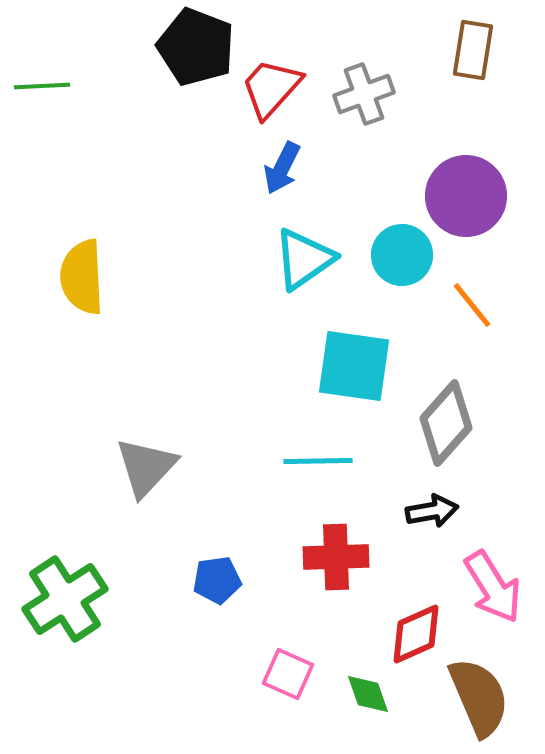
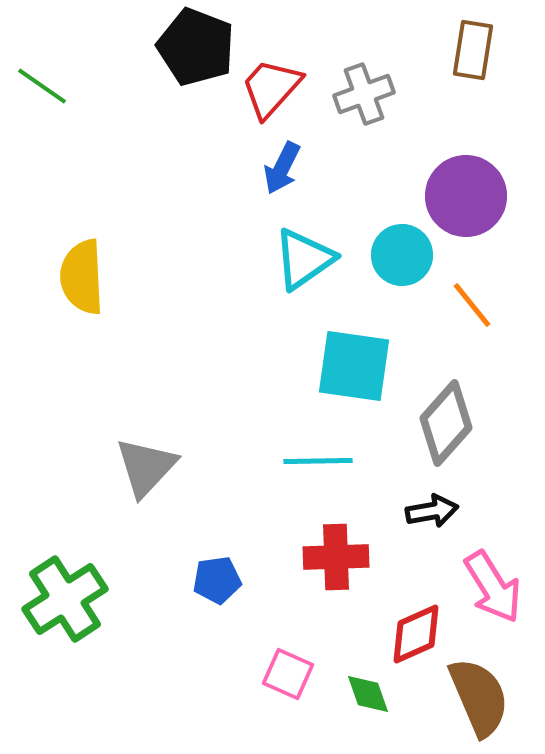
green line: rotated 38 degrees clockwise
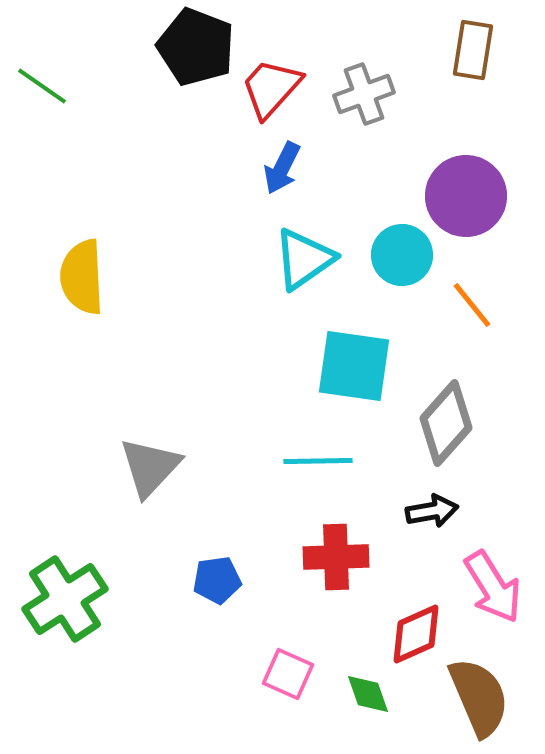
gray triangle: moved 4 px right
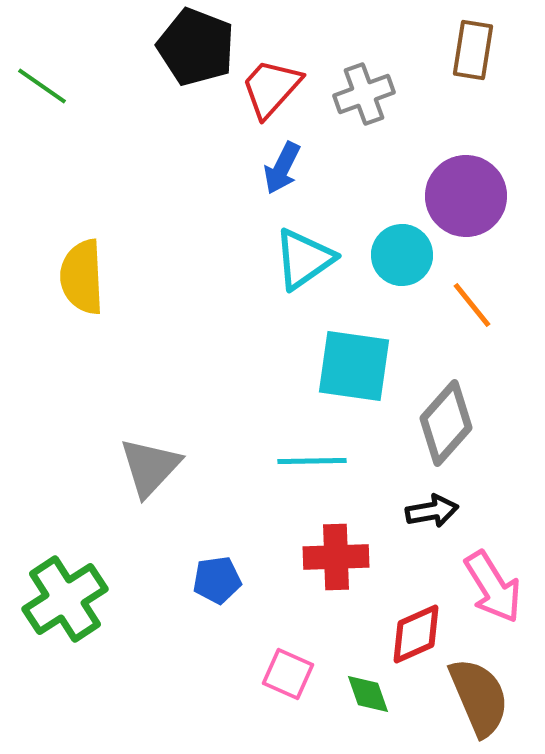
cyan line: moved 6 px left
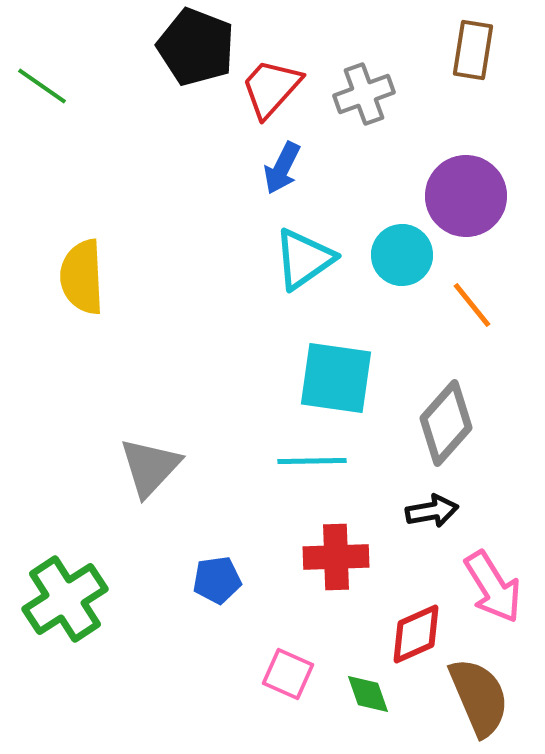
cyan square: moved 18 px left, 12 px down
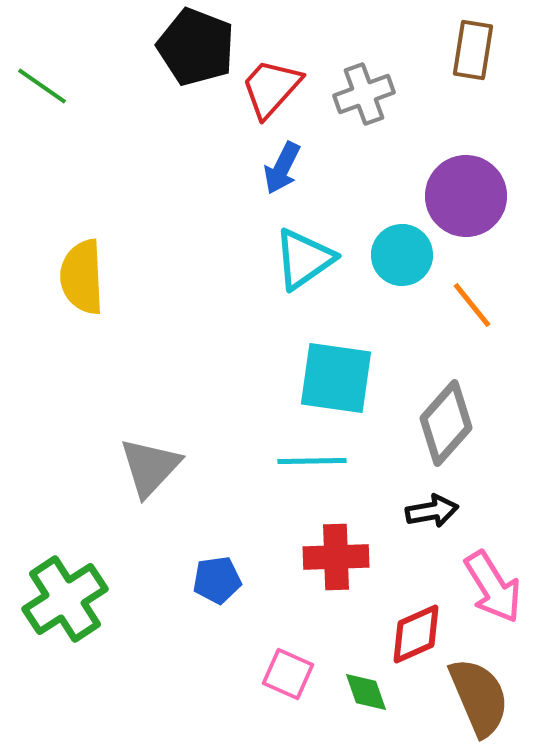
green diamond: moved 2 px left, 2 px up
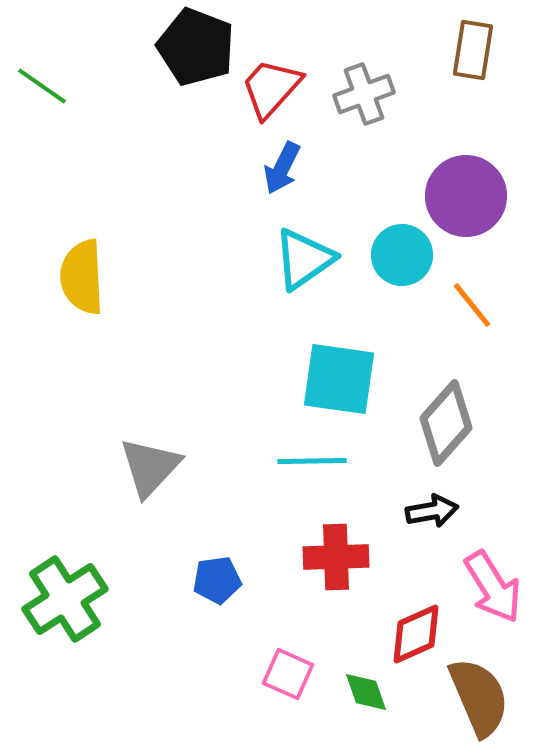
cyan square: moved 3 px right, 1 px down
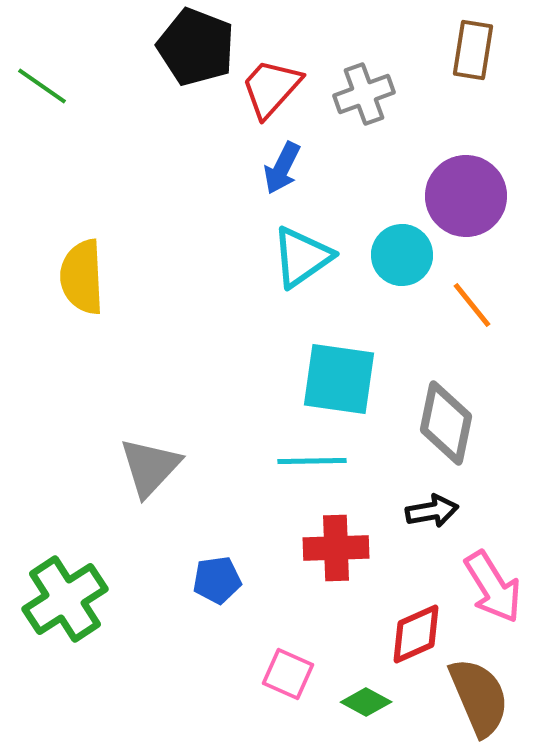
cyan triangle: moved 2 px left, 2 px up
gray diamond: rotated 30 degrees counterclockwise
red cross: moved 9 px up
green diamond: moved 10 px down; rotated 42 degrees counterclockwise
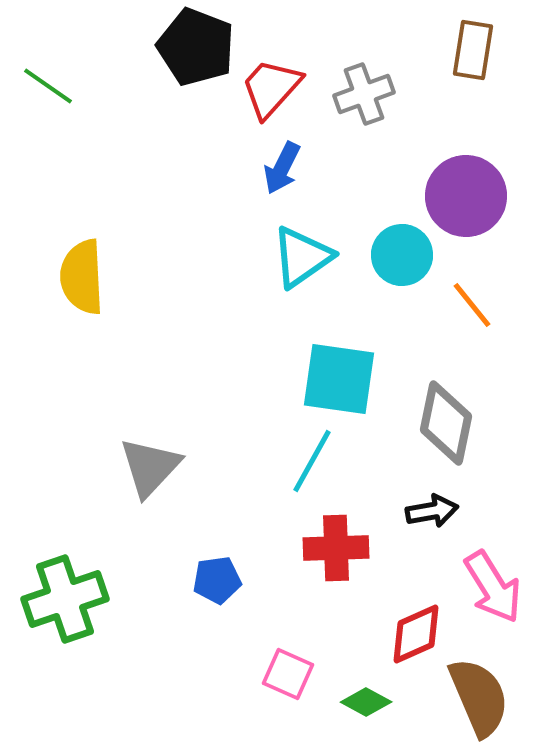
green line: moved 6 px right
cyan line: rotated 60 degrees counterclockwise
green cross: rotated 14 degrees clockwise
